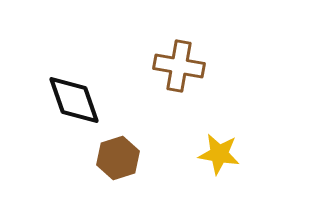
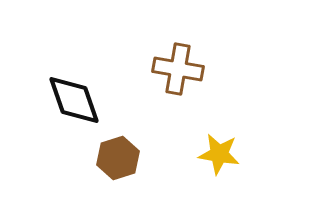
brown cross: moved 1 px left, 3 px down
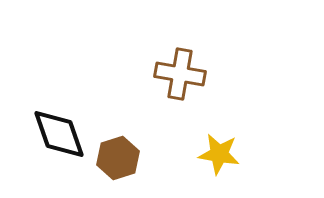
brown cross: moved 2 px right, 5 px down
black diamond: moved 15 px left, 34 px down
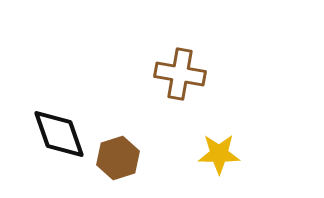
yellow star: rotated 9 degrees counterclockwise
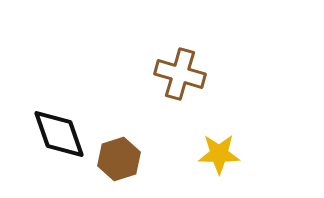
brown cross: rotated 6 degrees clockwise
brown hexagon: moved 1 px right, 1 px down
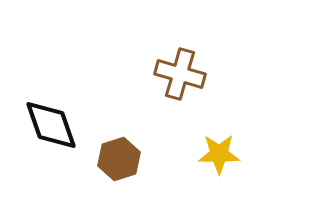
black diamond: moved 8 px left, 9 px up
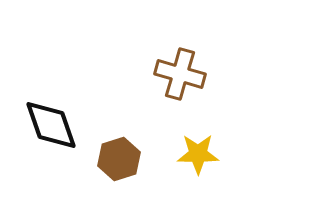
yellow star: moved 21 px left
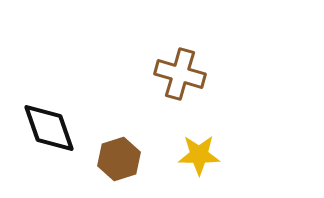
black diamond: moved 2 px left, 3 px down
yellow star: moved 1 px right, 1 px down
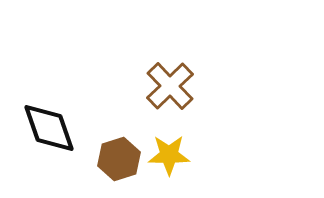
brown cross: moved 10 px left, 12 px down; rotated 30 degrees clockwise
yellow star: moved 30 px left
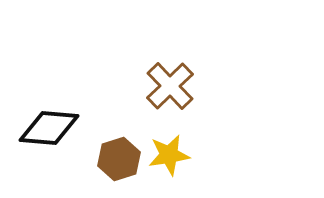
black diamond: rotated 66 degrees counterclockwise
yellow star: rotated 9 degrees counterclockwise
